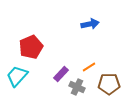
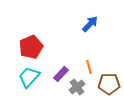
blue arrow: rotated 36 degrees counterclockwise
orange line: rotated 72 degrees counterclockwise
cyan trapezoid: moved 12 px right, 1 px down
gray cross: rotated 28 degrees clockwise
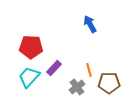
blue arrow: rotated 72 degrees counterclockwise
red pentagon: rotated 25 degrees clockwise
orange line: moved 3 px down
purple rectangle: moved 7 px left, 6 px up
brown pentagon: moved 1 px up
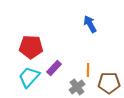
orange line: moved 1 px left; rotated 16 degrees clockwise
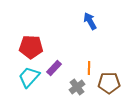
blue arrow: moved 3 px up
orange line: moved 1 px right, 2 px up
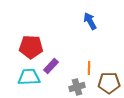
purple rectangle: moved 3 px left, 2 px up
cyan trapezoid: rotated 45 degrees clockwise
gray cross: rotated 21 degrees clockwise
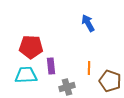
blue arrow: moved 2 px left, 2 px down
purple rectangle: rotated 49 degrees counterclockwise
cyan trapezoid: moved 3 px left, 2 px up
brown pentagon: moved 1 px right, 2 px up; rotated 20 degrees clockwise
gray cross: moved 10 px left
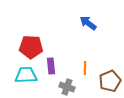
blue arrow: rotated 24 degrees counterclockwise
orange line: moved 4 px left
brown pentagon: rotated 30 degrees clockwise
gray cross: rotated 35 degrees clockwise
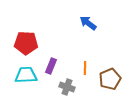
red pentagon: moved 5 px left, 4 px up
purple rectangle: rotated 28 degrees clockwise
brown pentagon: moved 2 px up
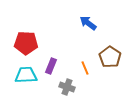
orange line: rotated 24 degrees counterclockwise
brown pentagon: moved 22 px up; rotated 15 degrees counterclockwise
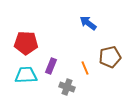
brown pentagon: rotated 25 degrees clockwise
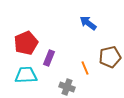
red pentagon: rotated 25 degrees counterclockwise
purple rectangle: moved 2 px left, 8 px up
